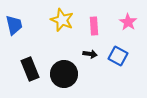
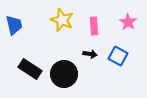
black rectangle: rotated 35 degrees counterclockwise
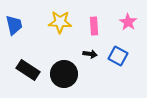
yellow star: moved 2 px left, 2 px down; rotated 20 degrees counterclockwise
black rectangle: moved 2 px left, 1 px down
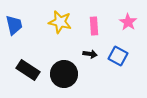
yellow star: rotated 10 degrees clockwise
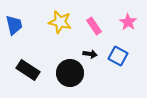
pink rectangle: rotated 30 degrees counterclockwise
black circle: moved 6 px right, 1 px up
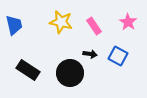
yellow star: moved 1 px right
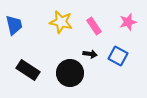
pink star: rotated 24 degrees clockwise
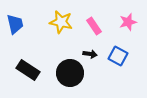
blue trapezoid: moved 1 px right, 1 px up
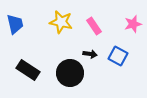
pink star: moved 5 px right, 2 px down
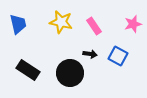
blue trapezoid: moved 3 px right
